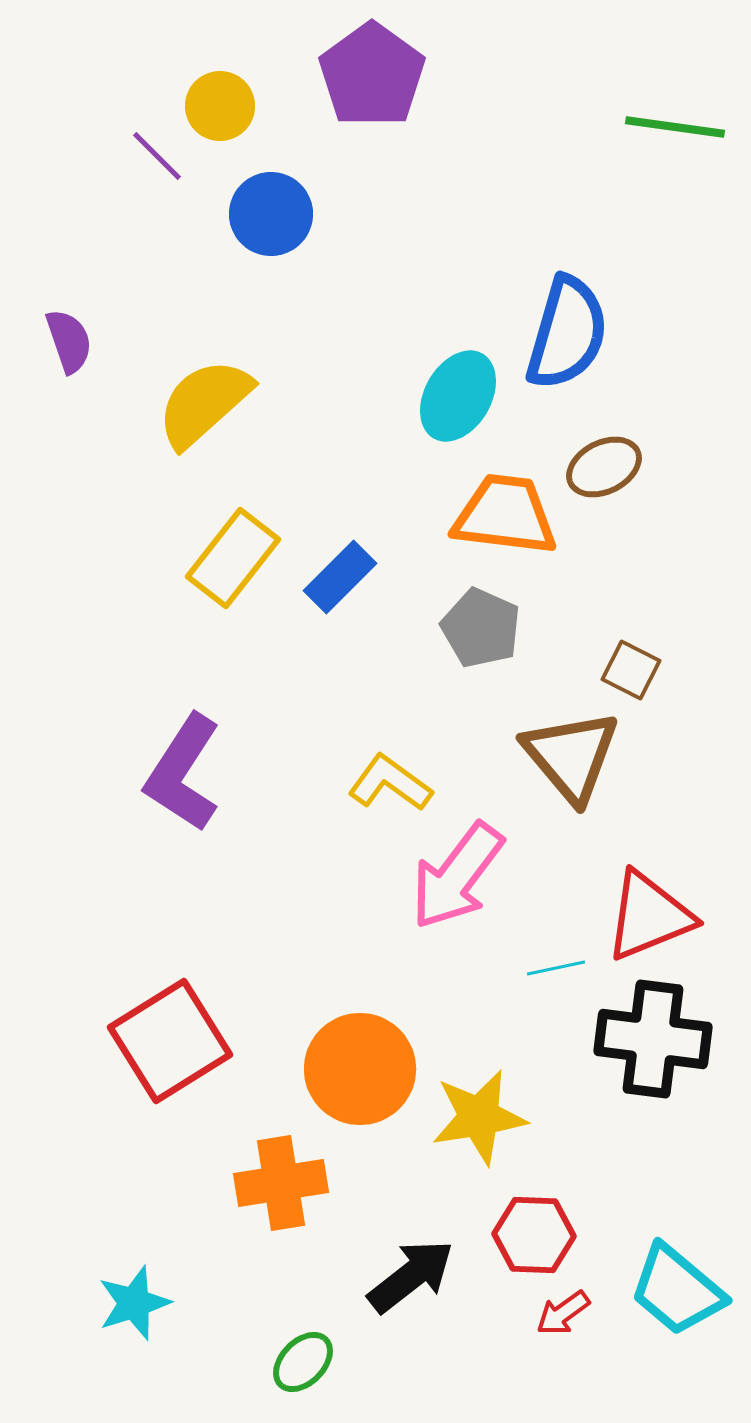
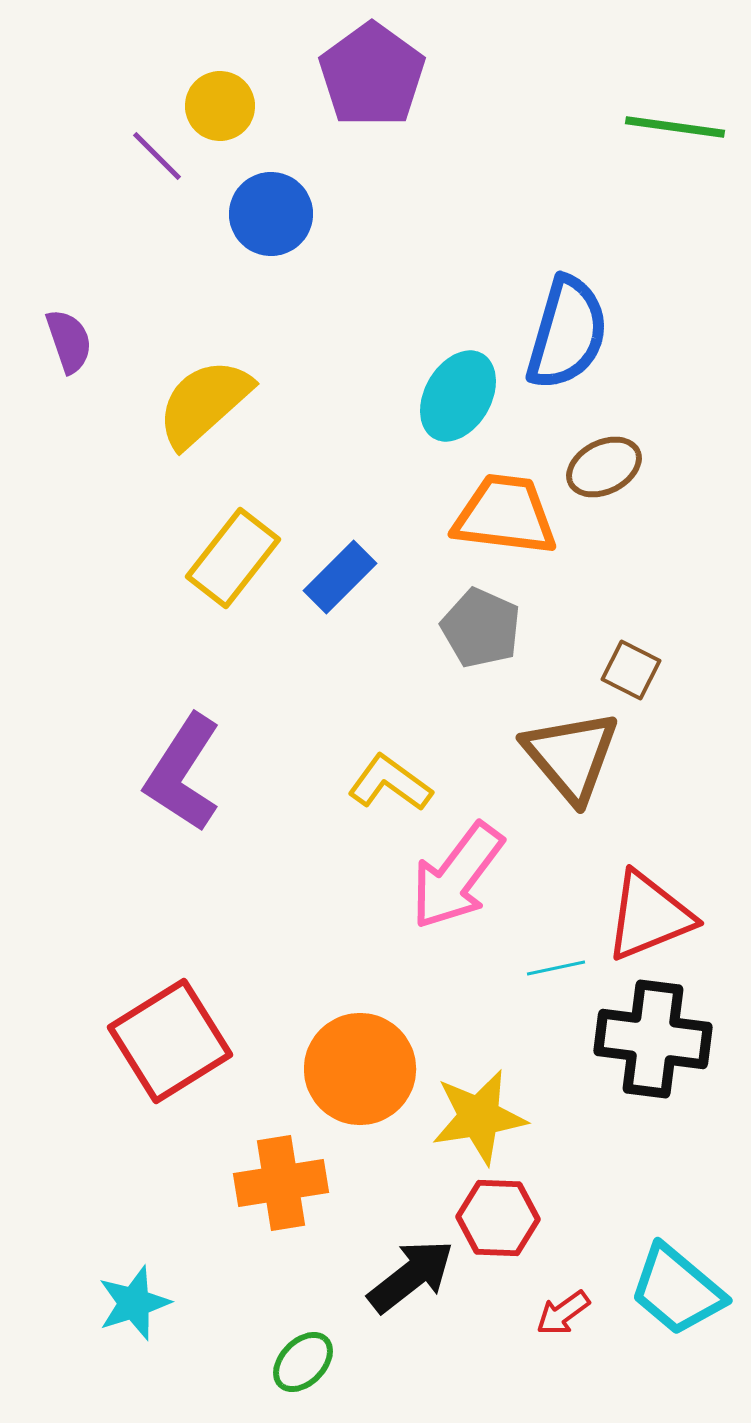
red hexagon: moved 36 px left, 17 px up
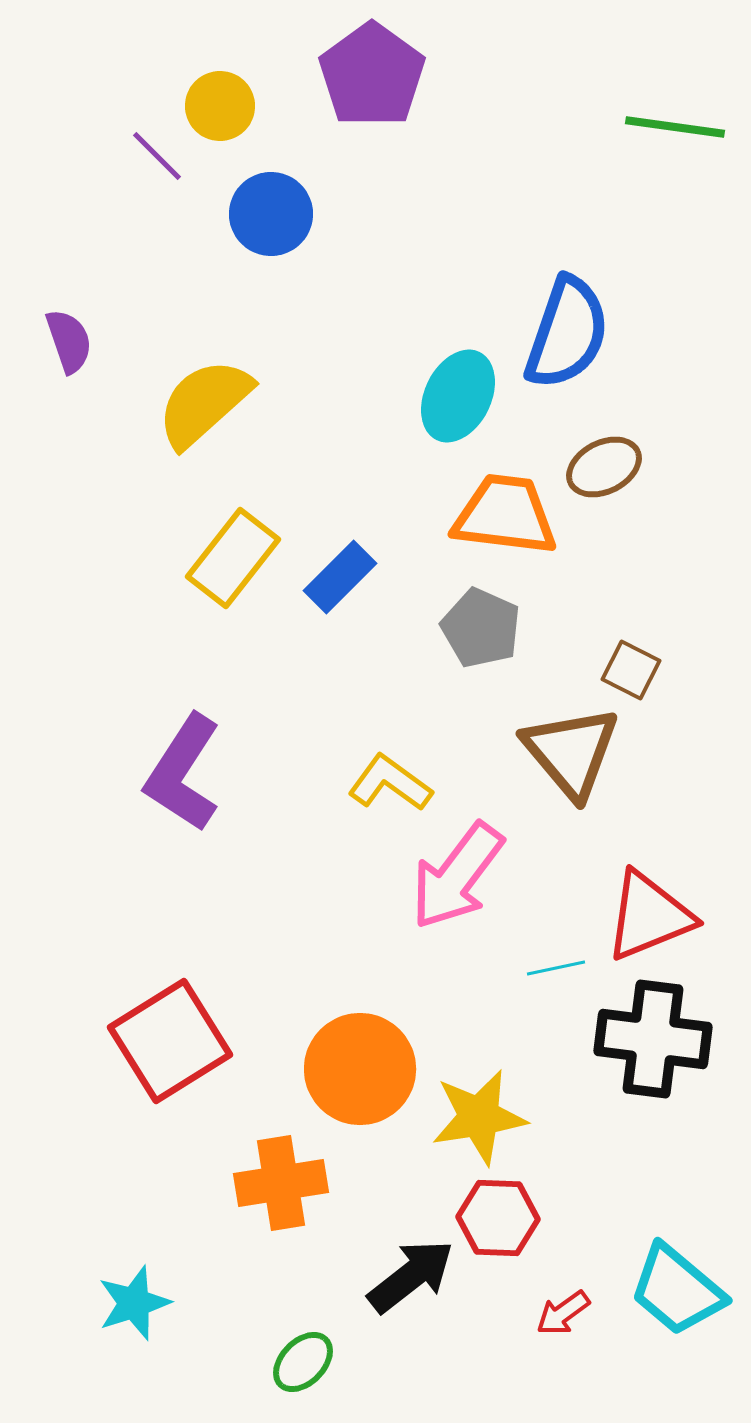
blue semicircle: rotated 3 degrees clockwise
cyan ellipse: rotated 4 degrees counterclockwise
brown triangle: moved 4 px up
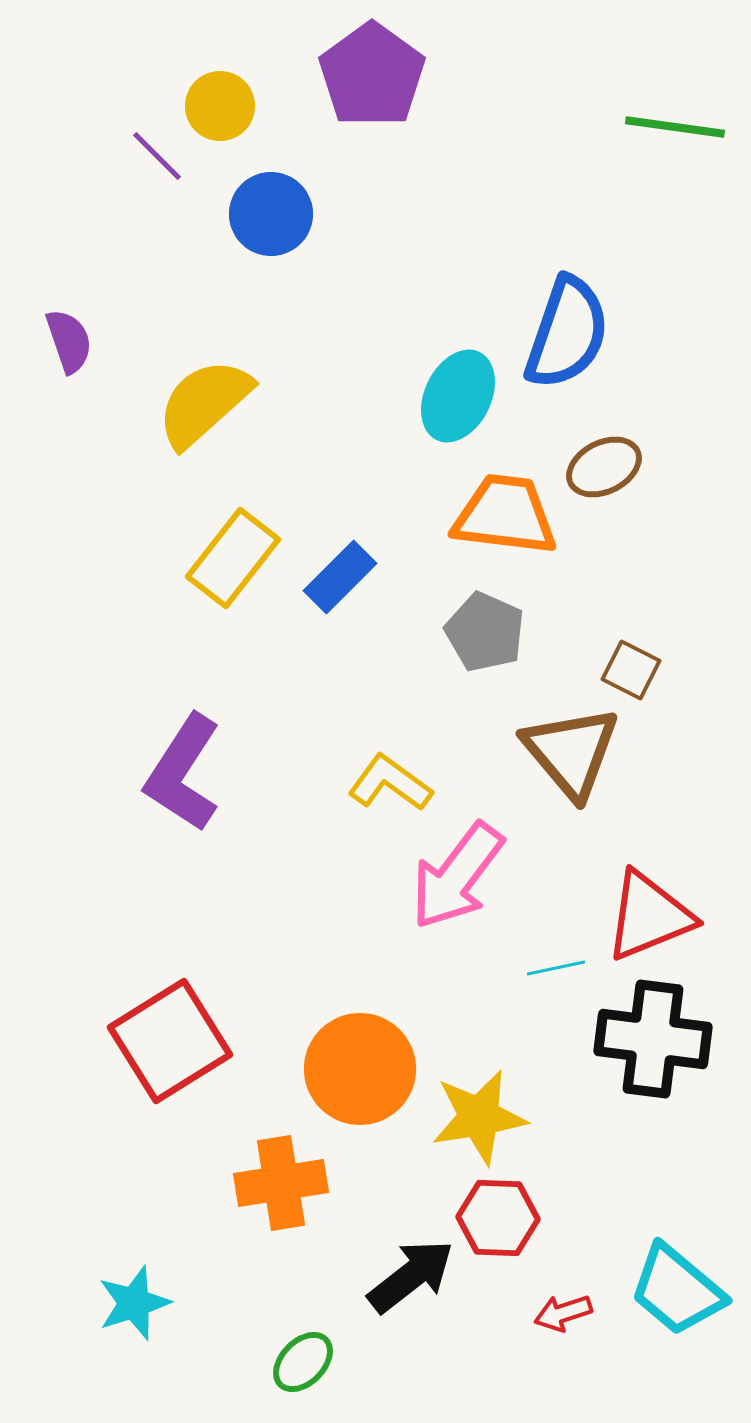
gray pentagon: moved 4 px right, 4 px down
red arrow: rotated 18 degrees clockwise
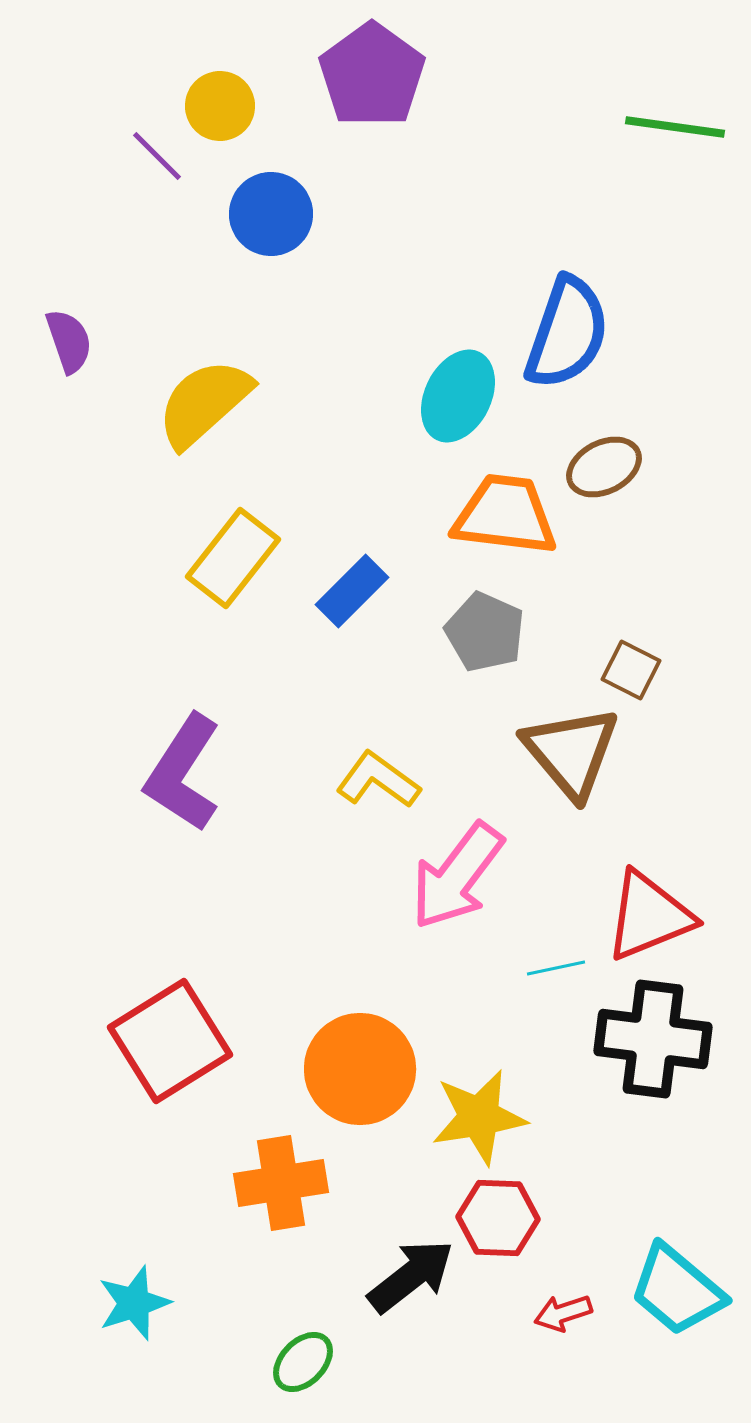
blue rectangle: moved 12 px right, 14 px down
yellow L-shape: moved 12 px left, 3 px up
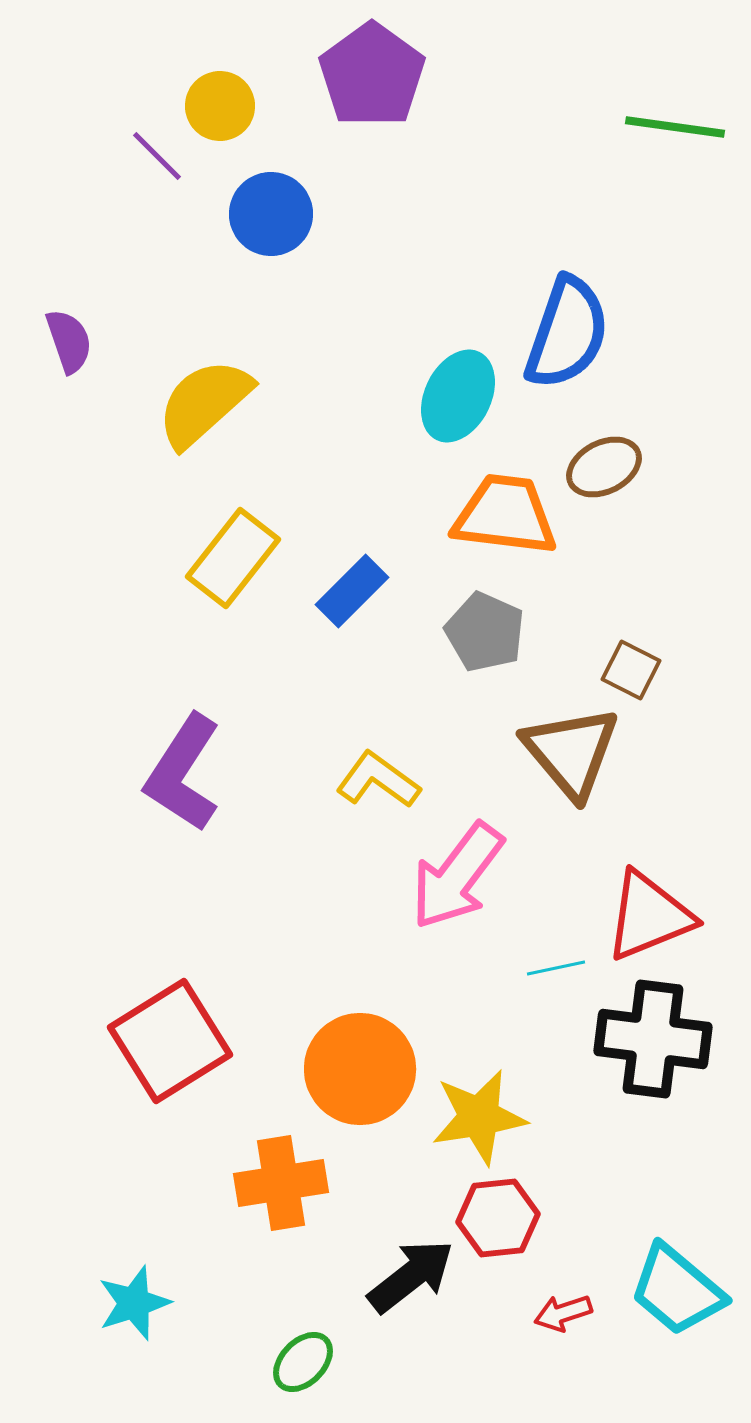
red hexagon: rotated 8 degrees counterclockwise
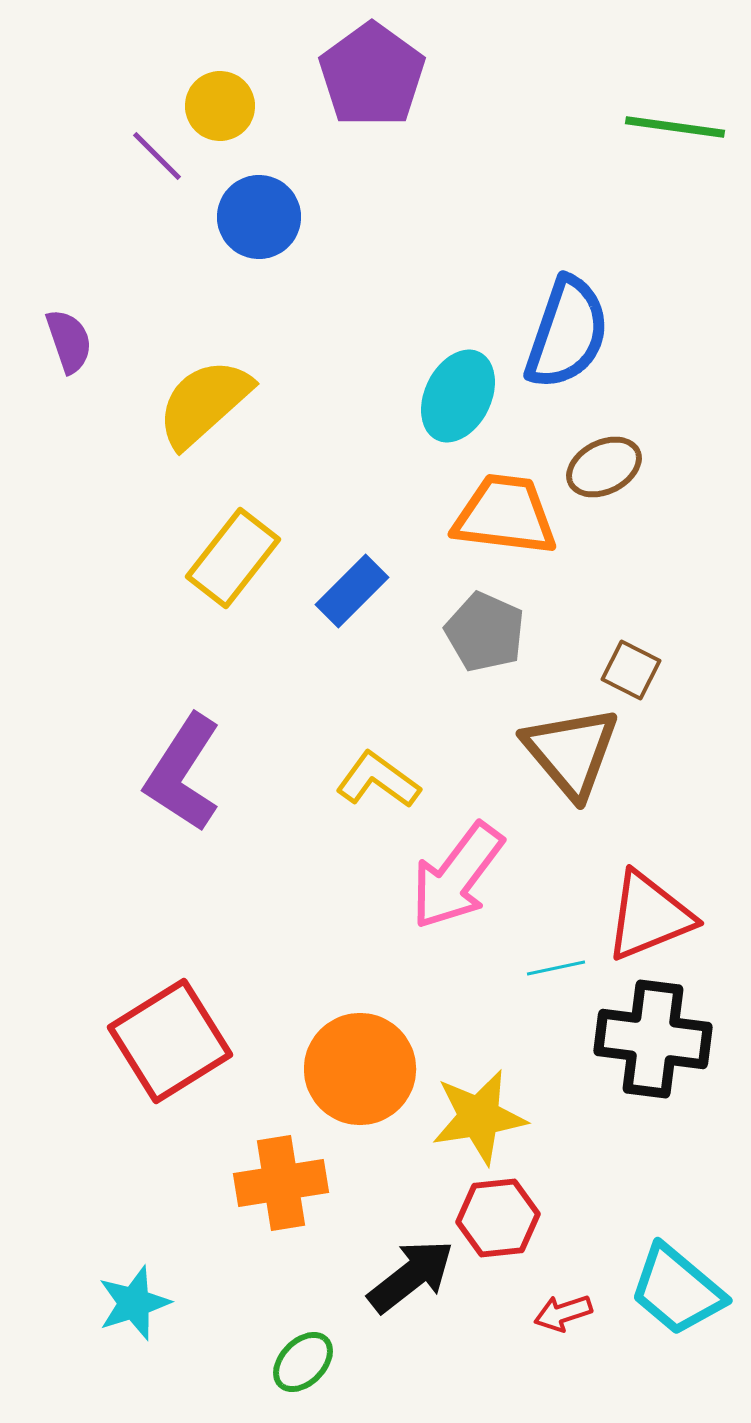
blue circle: moved 12 px left, 3 px down
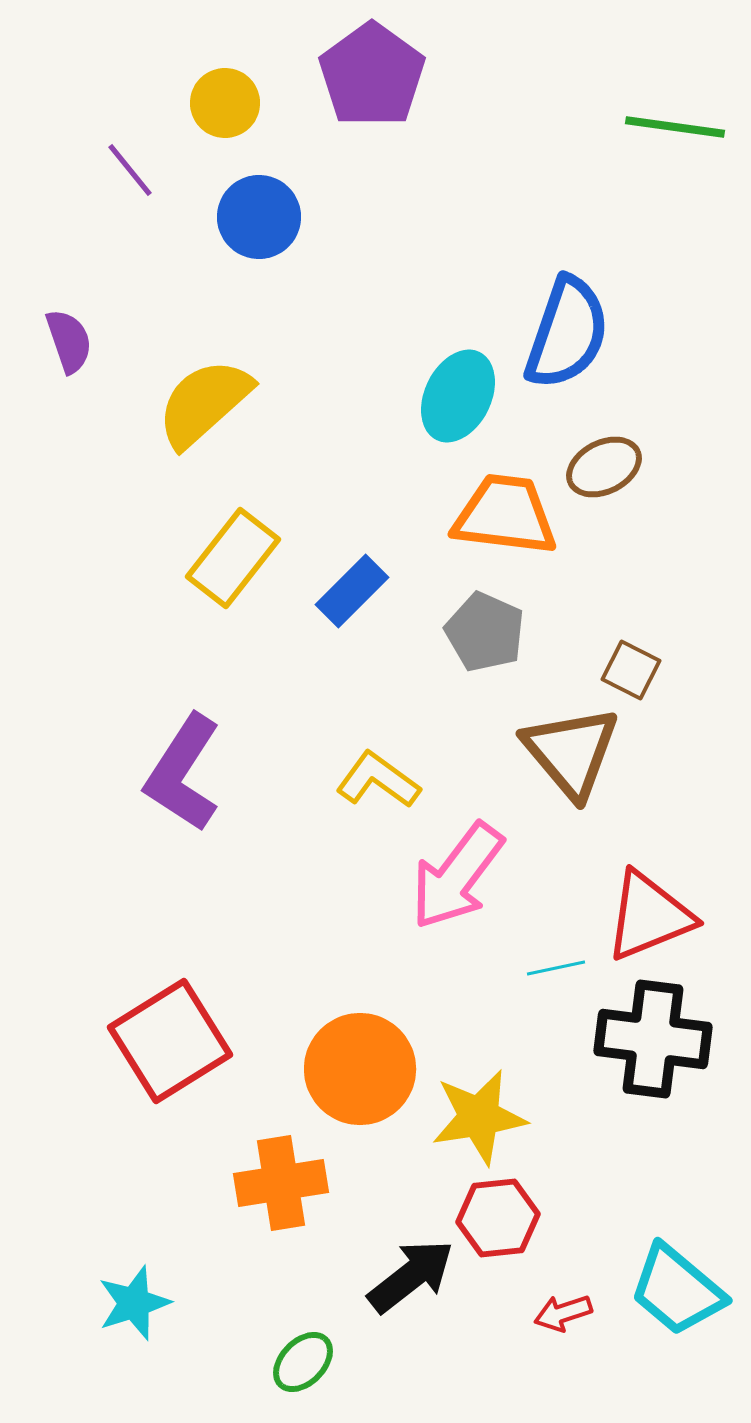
yellow circle: moved 5 px right, 3 px up
purple line: moved 27 px left, 14 px down; rotated 6 degrees clockwise
